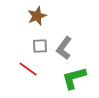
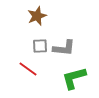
gray L-shape: rotated 120 degrees counterclockwise
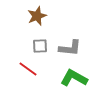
gray L-shape: moved 6 px right
green L-shape: rotated 44 degrees clockwise
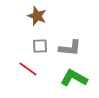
brown star: rotated 30 degrees counterclockwise
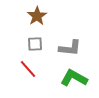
brown star: rotated 18 degrees clockwise
gray square: moved 5 px left, 2 px up
red line: rotated 12 degrees clockwise
